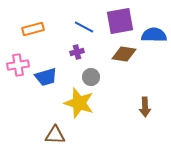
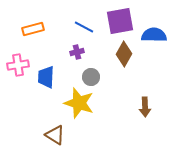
brown diamond: rotated 70 degrees counterclockwise
blue trapezoid: rotated 110 degrees clockwise
brown triangle: rotated 30 degrees clockwise
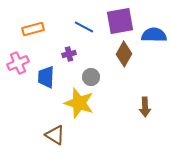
purple cross: moved 8 px left, 2 px down
pink cross: moved 2 px up; rotated 15 degrees counterclockwise
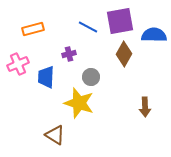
blue line: moved 4 px right
pink cross: moved 1 px down
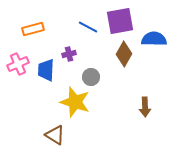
blue semicircle: moved 4 px down
blue trapezoid: moved 7 px up
yellow star: moved 4 px left, 1 px up
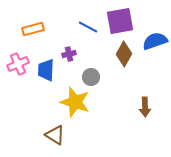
blue semicircle: moved 1 px right, 2 px down; rotated 20 degrees counterclockwise
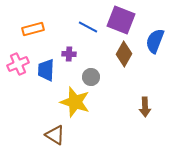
purple square: moved 1 px right, 1 px up; rotated 32 degrees clockwise
blue semicircle: rotated 50 degrees counterclockwise
purple cross: rotated 16 degrees clockwise
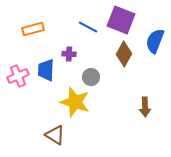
pink cross: moved 12 px down
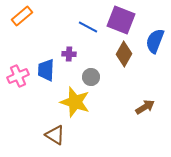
orange rectangle: moved 11 px left, 13 px up; rotated 25 degrees counterclockwise
brown arrow: rotated 120 degrees counterclockwise
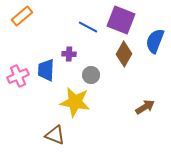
gray circle: moved 2 px up
yellow star: rotated 8 degrees counterclockwise
brown triangle: rotated 10 degrees counterclockwise
